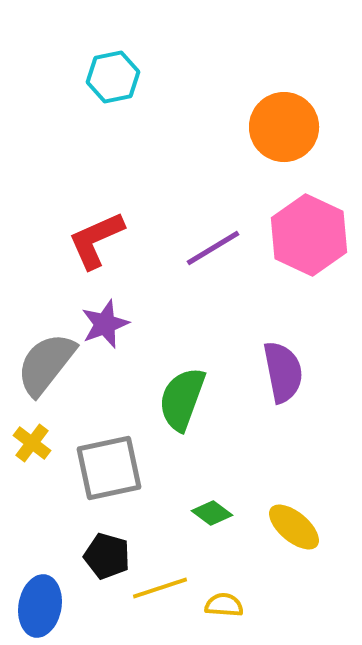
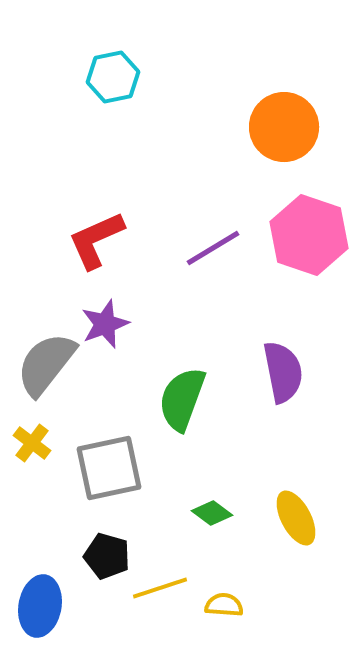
pink hexagon: rotated 6 degrees counterclockwise
yellow ellipse: moved 2 px right, 9 px up; rotated 22 degrees clockwise
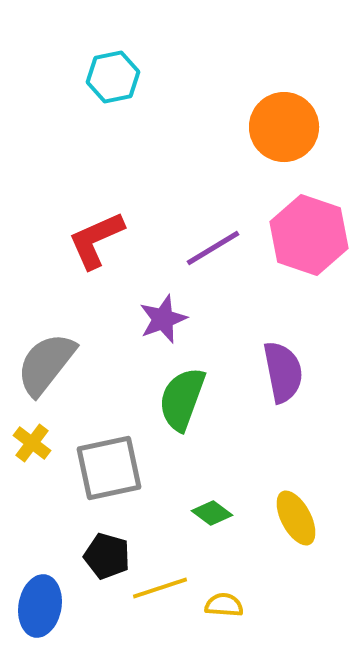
purple star: moved 58 px right, 5 px up
